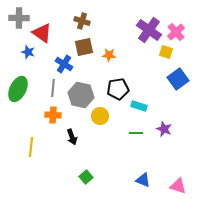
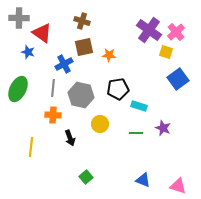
blue cross: rotated 30 degrees clockwise
yellow circle: moved 8 px down
purple star: moved 1 px left, 1 px up
black arrow: moved 2 px left, 1 px down
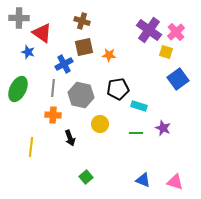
pink triangle: moved 3 px left, 4 px up
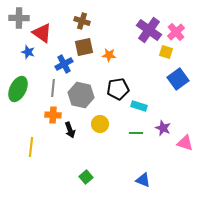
black arrow: moved 8 px up
pink triangle: moved 10 px right, 39 px up
